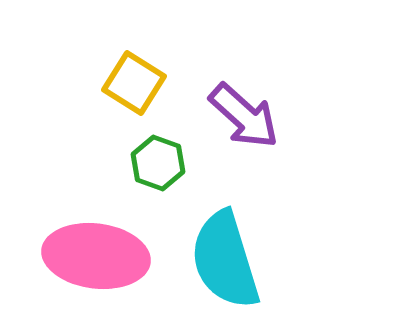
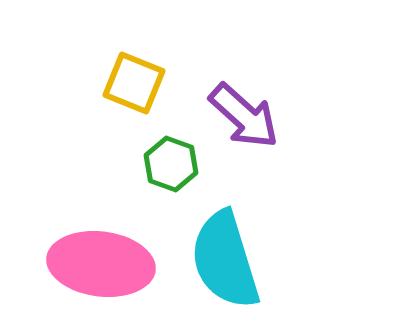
yellow square: rotated 10 degrees counterclockwise
green hexagon: moved 13 px right, 1 px down
pink ellipse: moved 5 px right, 8 px down
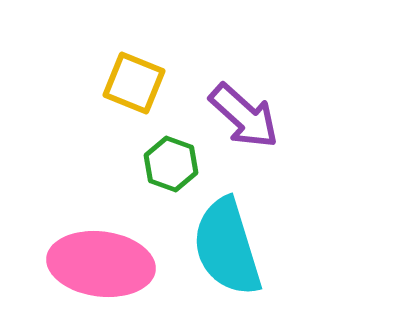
cyan semicircle: moved 2 px right, 13 px up
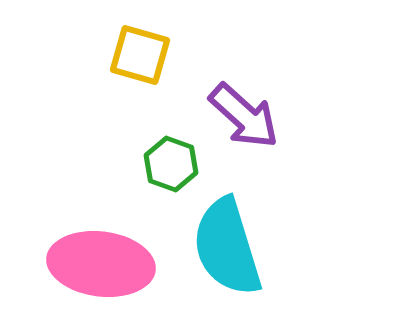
yellow square: moved 6 px right, 28 px up; rotated 6 degrees counterclockwise
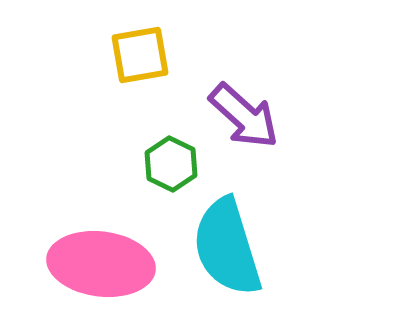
yellow square: rotated 26 degrees counterclockwise
green hexagon: rotated 6 degrees clockwise
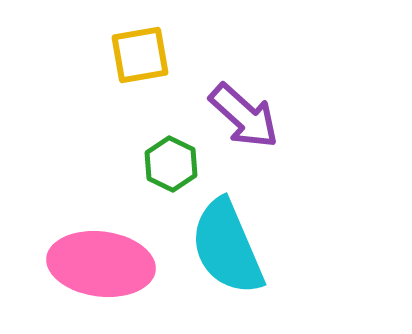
cyan semicircle: rotated 6 degrees counterclockwise
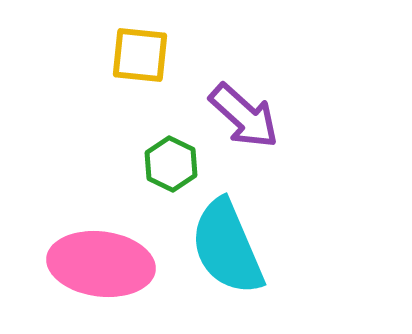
yellow square: rotated 16 degrees clockwise
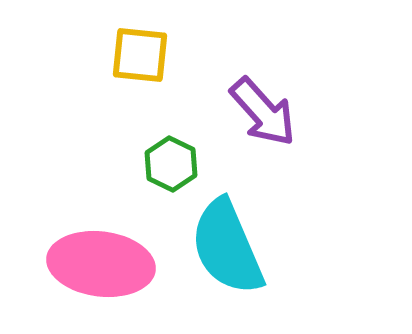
purple arrow: moved 19 px right, 4 px up; rotated 6 degrees clockwise
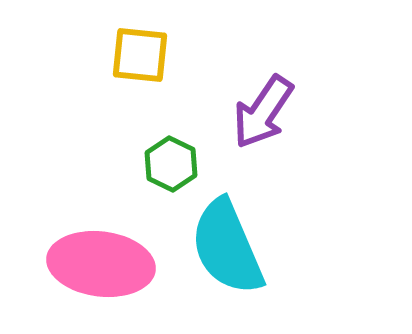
purple arrow: rotated 76 degrees clockwise
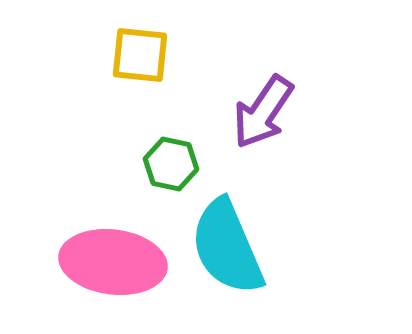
green hexagon: rotated 14 degrees counterclockwise
pink ellipse: moved 12 px right, 2 px up
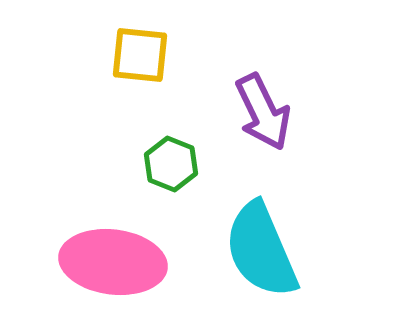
purple arrow: rotated 60 degrees counterclockwise
green hexagon: rotated 10 degrees clockwise
cyan semicircle: moved 34 px right, 3 px down
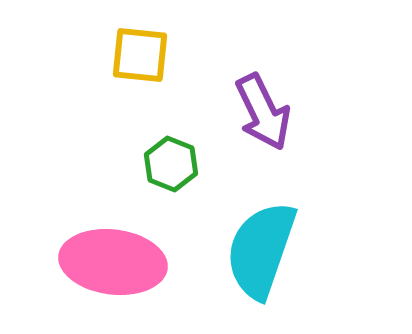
cyan semicircle: rotated 42 degrees clockwise
